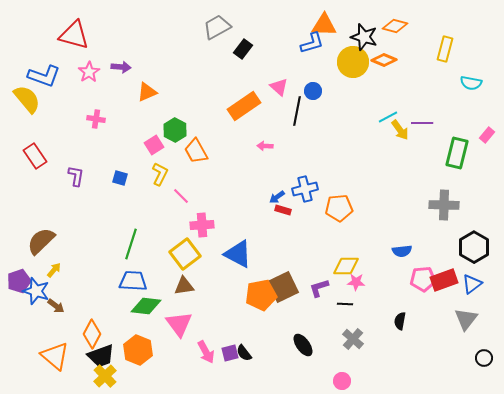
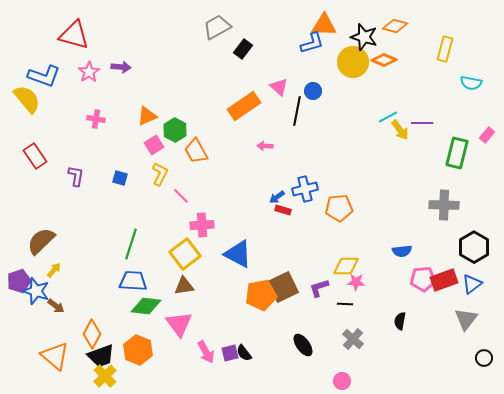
orange triangle at (147, 92): moved 24 px down
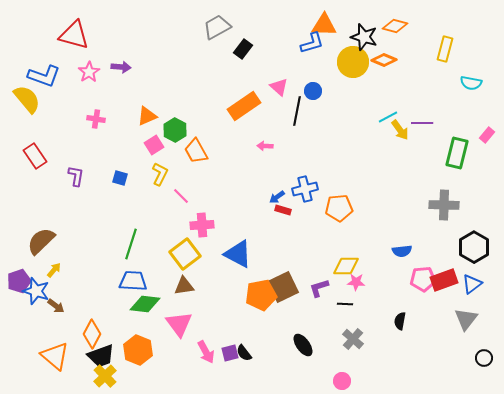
green diamond at (146, 306): moved 1 px left, 2 px up
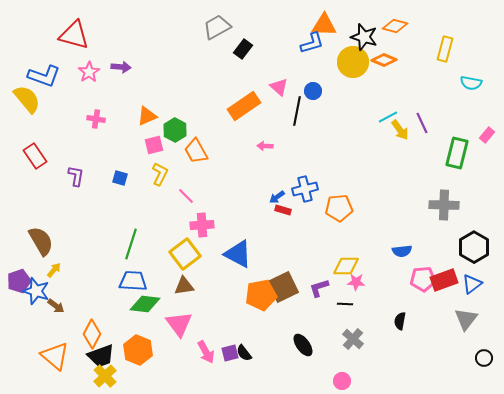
purple line at (422, 123): rotated 65 degrees clockwise
pink square at (154, 145): rotated 18 degrees clockwise
pink line at (181, 196): moved 5 px right
brown semicircle at (41, 241): rotated 104 degrees clockwise
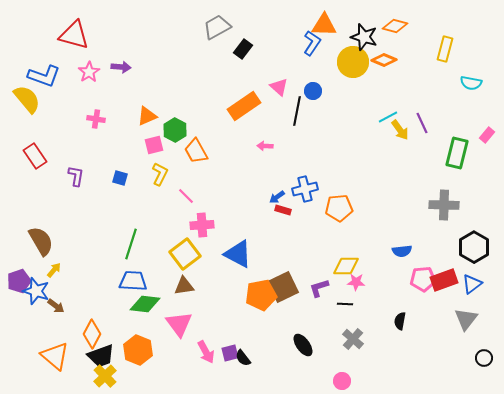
blue L-shape at (312, 43): rotated 40 degrees counterclockwise
black semicircle at (244, 353): moved 1 px left, 5 px down
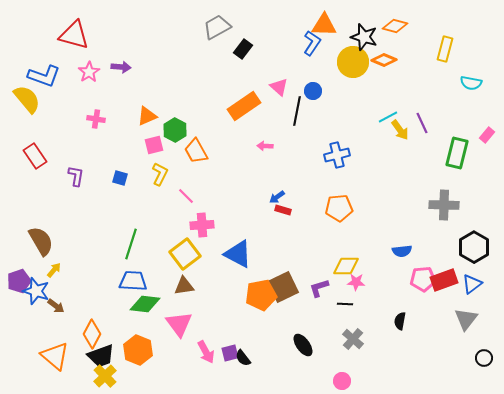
blue cross at (305, 189): moved 32 px right, 34 px up
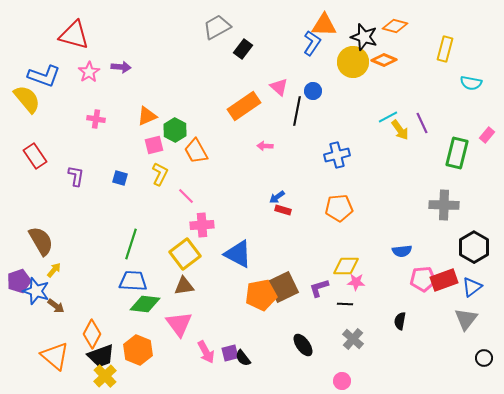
blue triangle at (472, 284): moved 3 px down
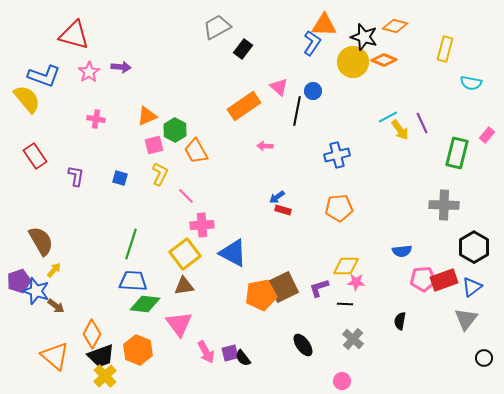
blue triangle at (238, 254): moved 5 px left, 1 px up
